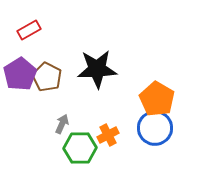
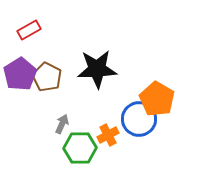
blue circle: moved 16 px left, 9 px up
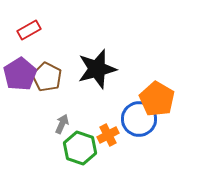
black star: rotated 12 degrees counterclockwise
green hexagon: rotated 20 degrees clockwise
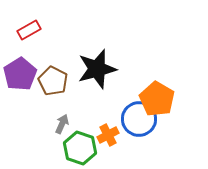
brown pentagon: moved 6 px right, 4 px down
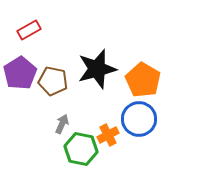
purple pentagon: moved 1 px up
brown pentagon: rotated 16 degrees counterclockwise
orange pentagon: moved 14 px left, 19 px up
green hexagon: moved 1 px right, 1 px down; rotated 8 degrees counterclockwise
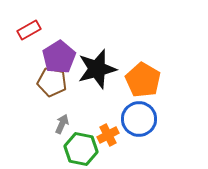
purple pentagon: moved 39 px right, 16 px up
brown pentagon: moved 1 px left, 1 px down
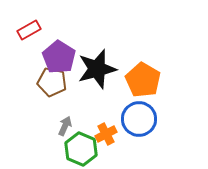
purple pentagon: rotated 8 degrees counterclockwise
gray arrow: moved 3 px right, 2 px down
orange cross: moved 2 px left, 1 px up
green hexagon: rotated 12 degrees clockwise
